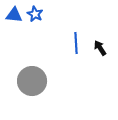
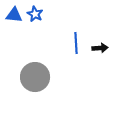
black arrow: rotated 119 degrees clockwise
gray circle: moved 3 px right, 4 px up
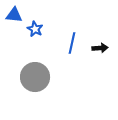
blue star: moved 15 px down
blue line: moved 4 px left; rotated 15 degrees clockwise
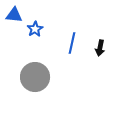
blue star: rotated 14 degrees clockwise
black arrow: rotated 105 degrees clockwise
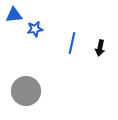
blue triangle: rotated 12 degrees counterclockwise
blue star: rotated 21 degrees clockwise
gray circle: moved 9 px left, 14 px down
